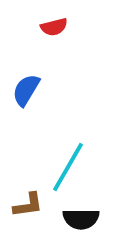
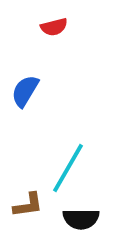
blue semicircle: moved 1 px left, 1 px down
cyan line: moved 1 px down
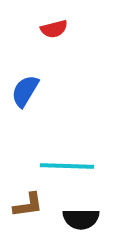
red semicircle: moved 2 px down
cyan line: moved 1 px left, 2 px up; rotated 62 degrees clockwise
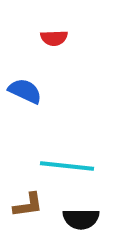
red semicircle: moved 9 px down; rotated 12 degrees clockwise
blue semicircle: rotated 84 degrees clockwise
cyan line: rotated 4 degrees clockwise
